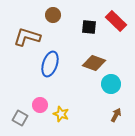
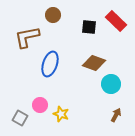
brown L-shape: rotated 28 degrees counterclockwise
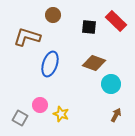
brown L-shape: rotated 28 degrees clockwise
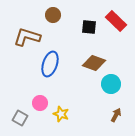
pink circle: moved 2 px up
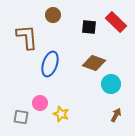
red rectangle: moved 1 px down
brown L-shape: rotated 68 degrees clockwise
gray square: moved 1 px right, 1 px up; rotated 21 degrees counterclockwise
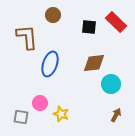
brown diamond: rotated 25 degrees counterclockwise
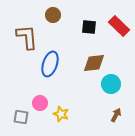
red rectangle: moved 3 px right, 4 px down
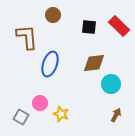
gray square: rotated 21 degrees clockwise
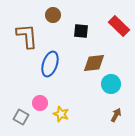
black square: moved 8 px left, 4 px down
brown L-shape: moved 1 px up
